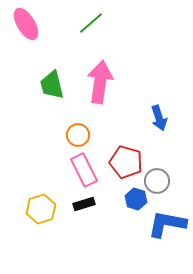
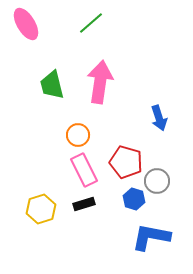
blue hexagon: moved 2 px left
blue L-shape: moved 16 px left, 13 px down
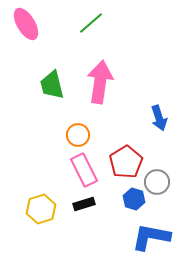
red pentagon: rotated 24 degrees clockwise
gray circle: moved 1 px down
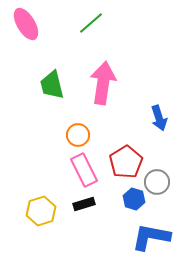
pink arrow: moved 3 px right, 1 px down
yellow hexagon: moved 2 px down
